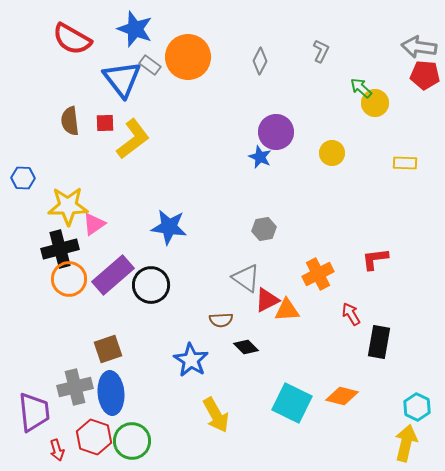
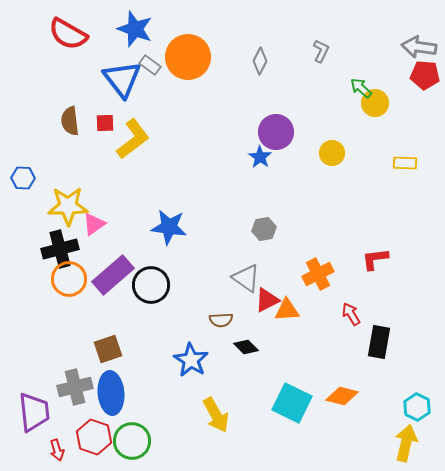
red semicircle at (72, 39): moved 4 px left, 5 px up
blue star at (260, 157): rotated 10 degrees clockwise
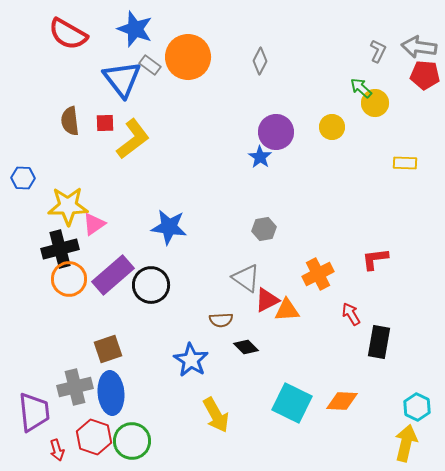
gray L-shape at (321, 51): moved 57 px right
yellow circle at (332, 153): moved 26 px up
orange diamond at (342, 396): moved 5 px down; rotated 12 degrees counterclockwise
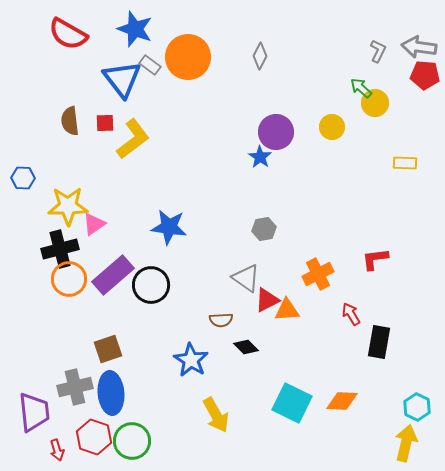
gray diamond at (260, 61): moved 5 px up
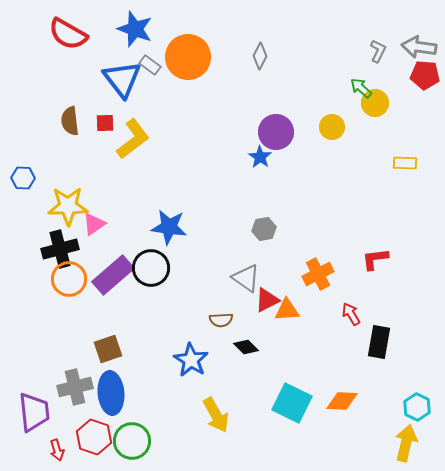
black circle at (151, 285): moved 17 px up
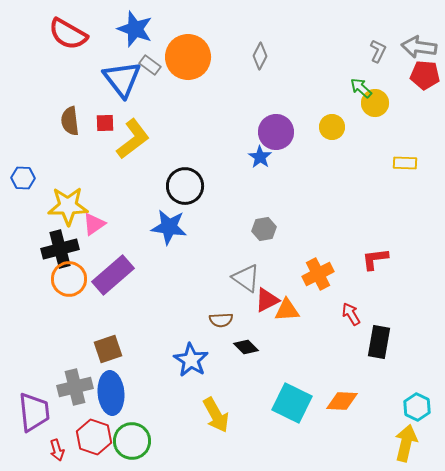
black circle at (151, 268): moved 34 px right, 82 px up
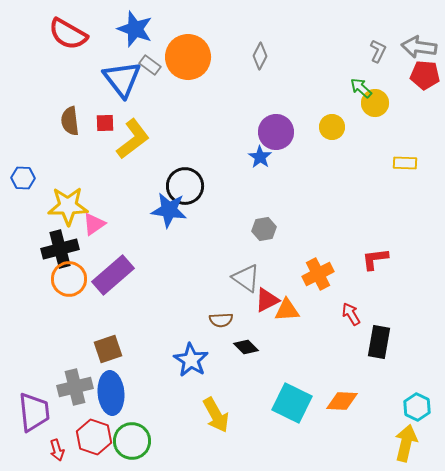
blue star at (169, 227): moved 17 px up
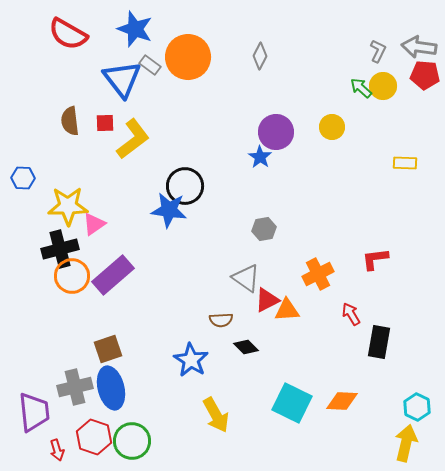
yellow circle at (375, 103): moved 8 px right, 17 px up
orange circle at (69, 279): moved 3 px right, 3 px up
blue ellipse at (111, 393): moved 5 px up; rotated 9 degrees counterclockwise
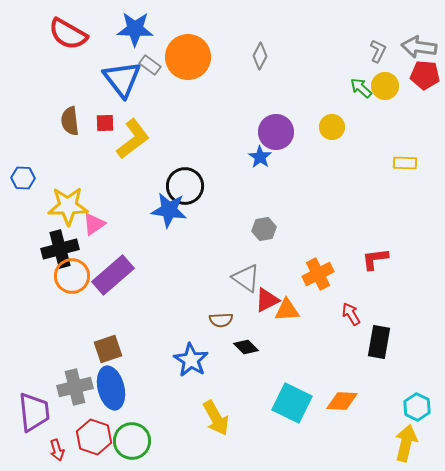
blue star at (135, 29): rotated 18 degrees counterclockwise
yellow circle at (383, 86): moved 2 px right
yellow arrow at (216, 415): moved 3 px down
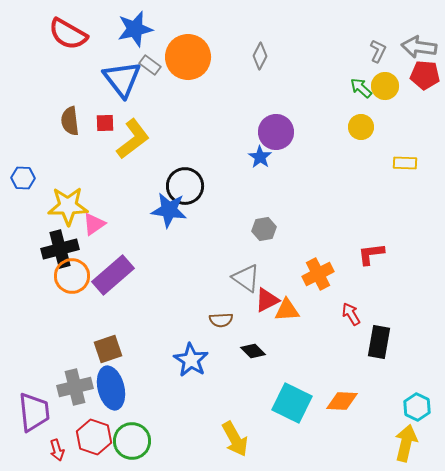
blue star at (135, 29): rotated 15 degrees counterclockwise
yellow circle at (332, 127): moved 29 px right
red L-shape at (375, 259): moved 4 px left, 5 px up
black diamond at (246, 347): moved 7 px right, 4 px down
yellow arrow at (216, 418): moved 19 px right, 21 px down
